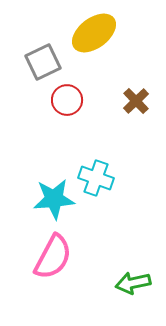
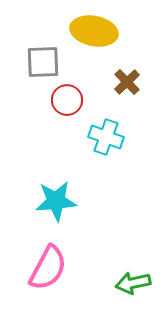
yellow ellipse: moved 2 px up; rotated 48 degrees clockwise
gray square: rotated 24 degrees clockwise
brown cross: moved 9 px left, 19 px up
cyan cross: moved 10 px right, 41 px up
cyan star: moved 2 px right, 2 px down
pink semicircle: moved 5 px left, 11 px down
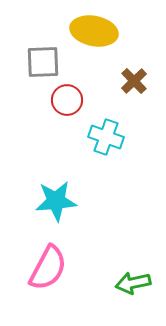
brown cross: moved 7 px right, 1 px up
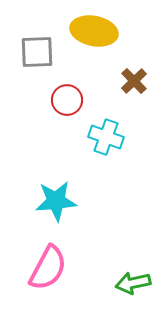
gray square: moved 6 px left, 10 px up
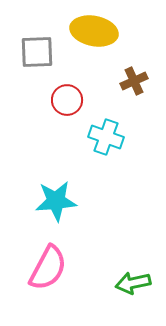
brown cross: rotated 20 degrees clockwise
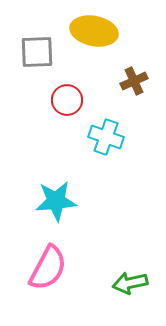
green arrow: moved 3 px left
